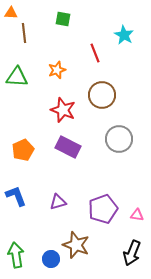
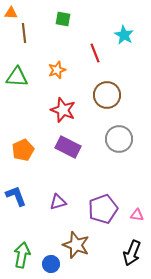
brown circle: moved 5 px right
green arrow: moved 6 px right; rotated 20 degrees clockwise
blue circle: moved 5 px down
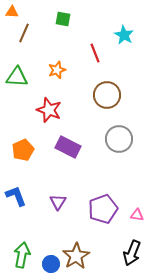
orange triangle: moved 1 px right, 1 px up
brown line: rotated 30 degrees clockwise
red star: moved 14 px left
purple triangle: rotated 42 degrees counterclockwise
brown star: moved 11 px down; rotated 20 degrees clockwise
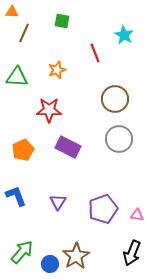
green square: moved 1 px left, 2 px down
brown circle: moved 8 px right, 4 px down
red star: rotated 20 degrees counterclockwise
green arrow: moved 3 px up; rotated 30 degrees clockwise
blue circle: moved 1 px left
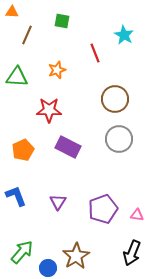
brown line: moved 3 px right, 2 px down
blue circle: moved 2 px left, 4 px down
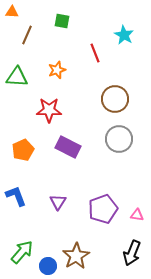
blue circle: moved 2 px up
